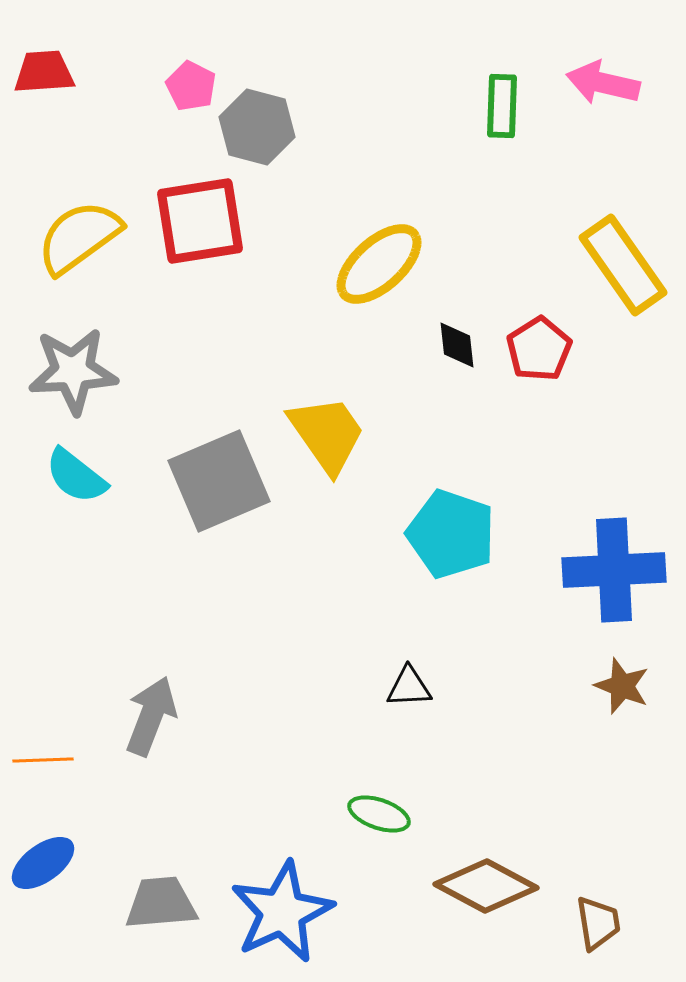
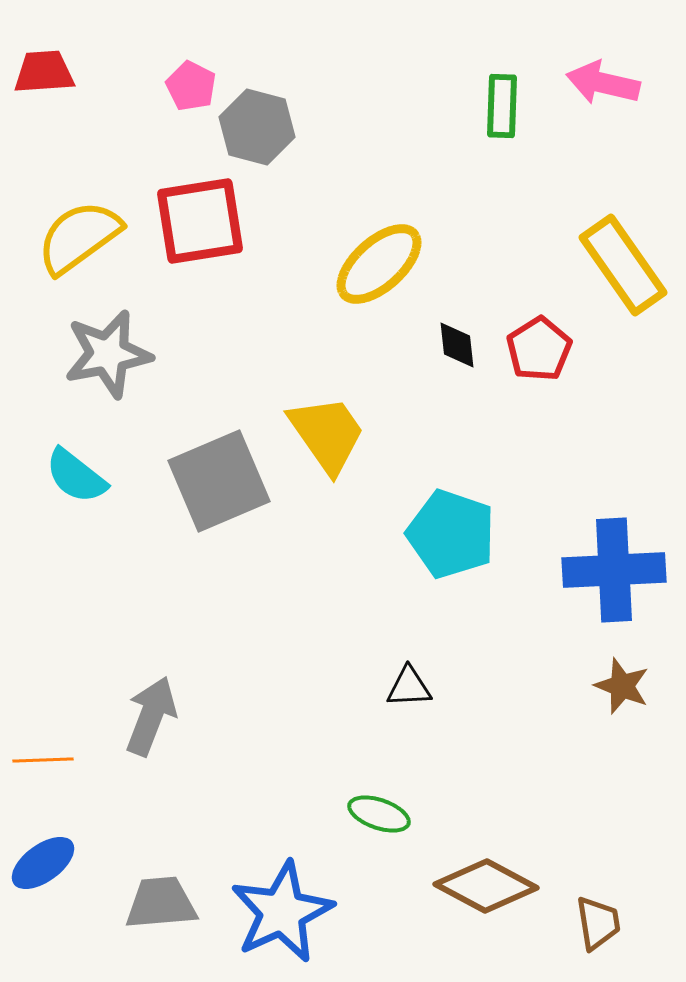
gray star: moved 35 px right, 17 px up; rotated 8 degrees counterclockwise
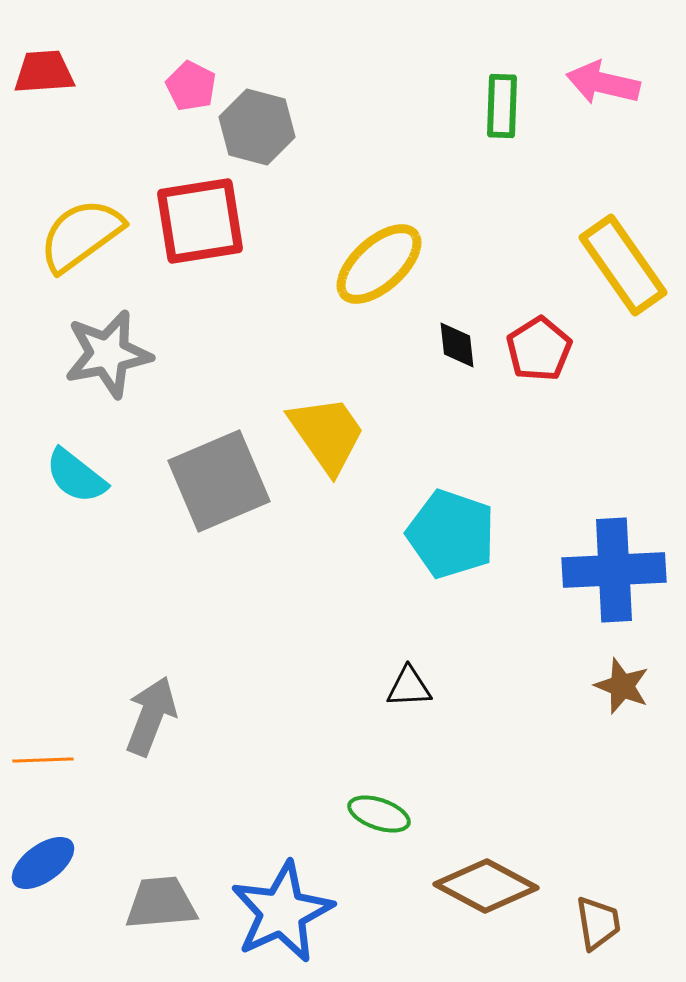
yellow semicircle: moved 2 px right, 2 px up
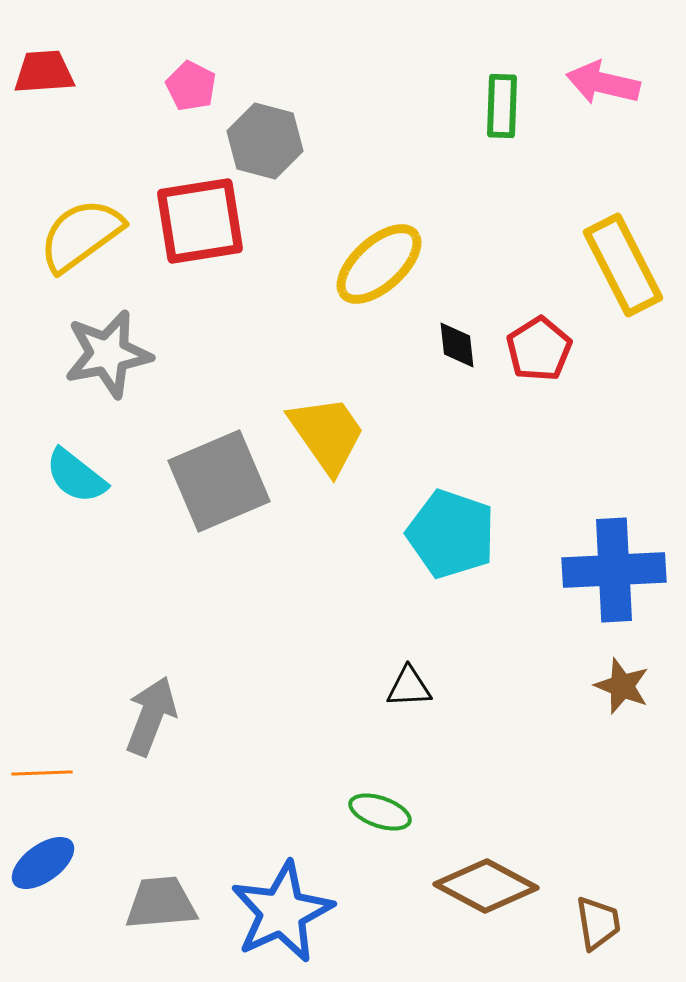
gray hexagon: moved 8 px right, 14 px down
yellow rectangle: rotated 8 degrees clockwise
orange line: moved 1 px left, 13 px down
green ellipse: moved 1 px right, 2 px up
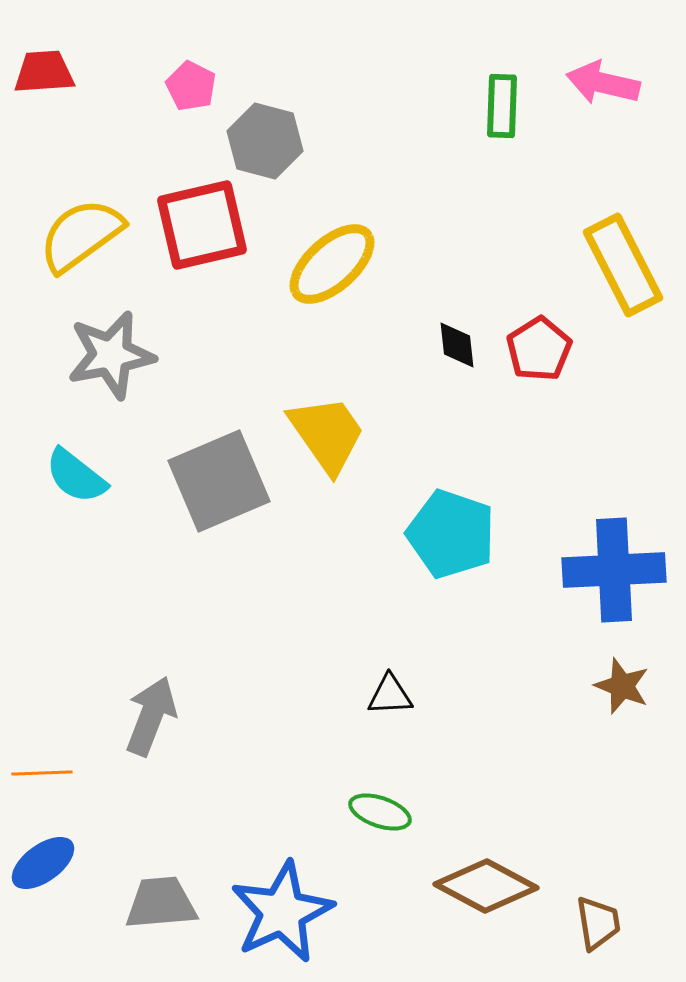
red square: moved 2 px right, 4 px down; rotated 4 degrees counterclockwise
yellow ellipse: moved 47 px left
gray star: moved 3 px right, 1 px down
black triangle: moved 19 px left, 8 px down
